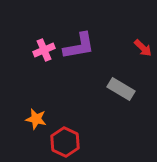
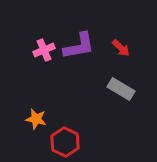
red arrow: moved 22 px left
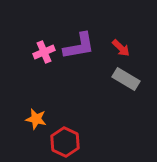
pink cross: moved 2 px down
gray rectangle: moved 5 px right, 10 px up
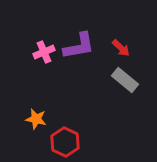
gray rectangle: moved 1 px left, 1 px down; rotated 8 degrees clockwise
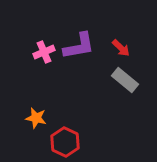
orange star: moved 1 px up
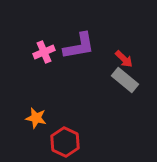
red arrow: moved 3 px right, 11 px down
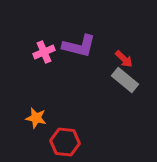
purple L-shape: rotated 24 degrees clockwise
red hexagon: rotated 20 degrees counterclockwise
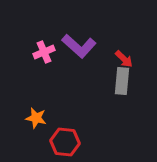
purple L-shape: rotated 28 degrees clockwise
gray rectangle: moved 3 px left, 1 px down; rotated 56 degrees clockwise
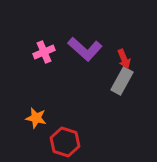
purple L-shape: moved 6 px right, 3 px down
red arrow: rotated 24 degrees clockwise
gray rectangle: rotated 24 degrees clockwise
red hexagon: rotated 12 degrees clockwise
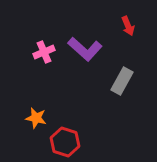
red arrow: moved 4 px right, 33 px up
